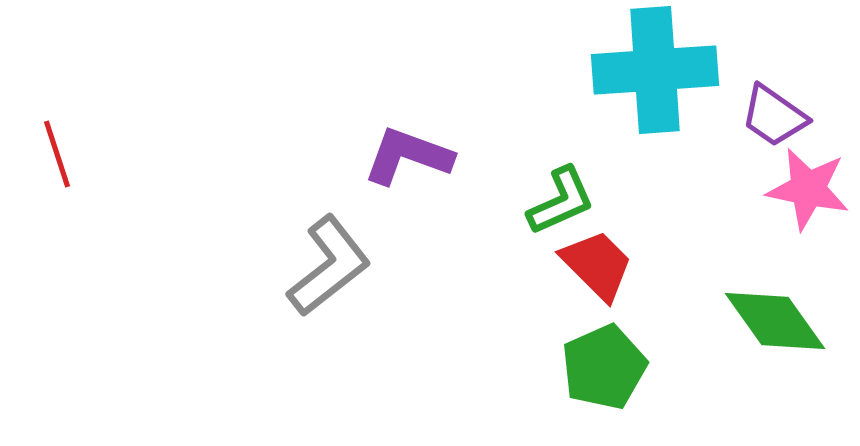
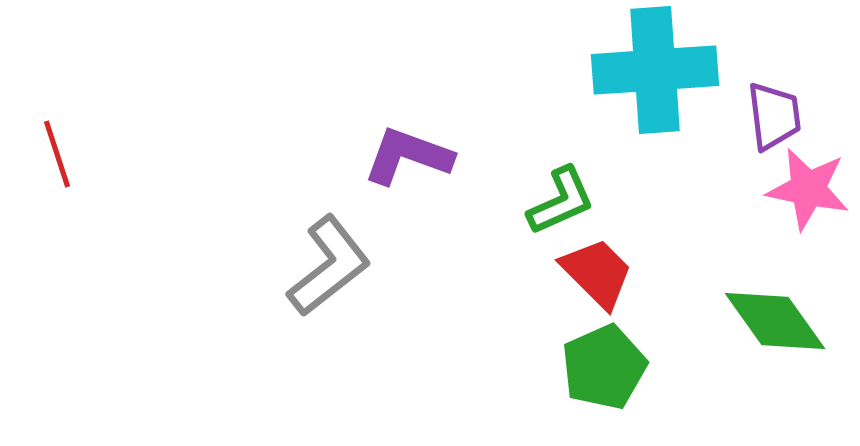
purple trapezoid: rotated 132 degrees counterclockwise
red trapezoid: moved 8 px down
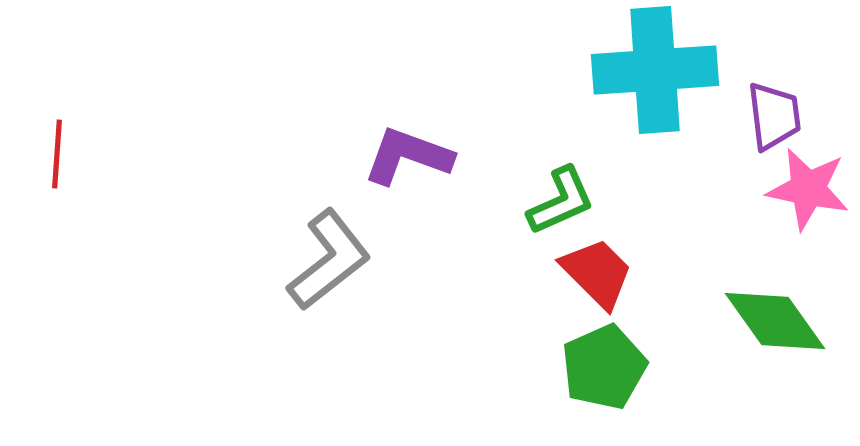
red line: rotated 22 degrees clockwise
gray L-shape: moved 6 px up
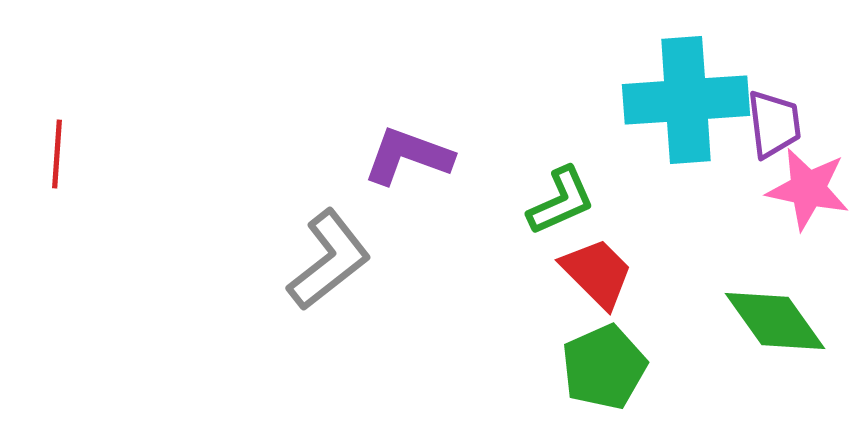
cyan cross: moved 31 px right, 30 px down
purple trapezoid: moved 8 px down
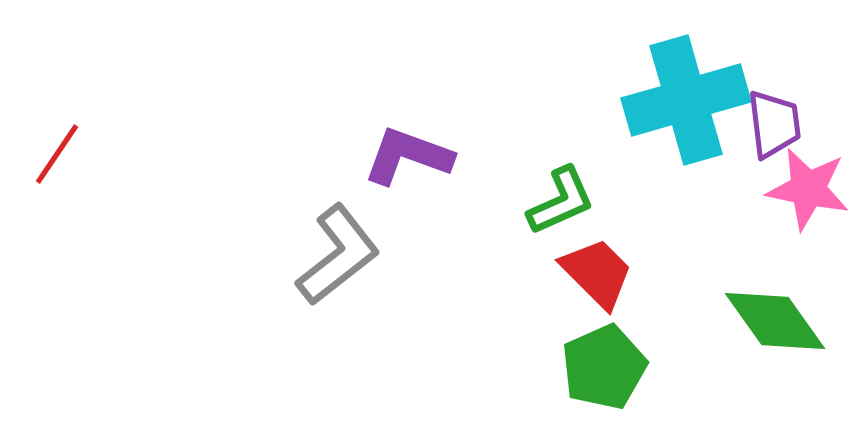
cyan cross: rotated 12 degrees counterclockwise
red line: rotated 30 degrees clockwise
gray L-shape: moved 9 px right, 5 px up
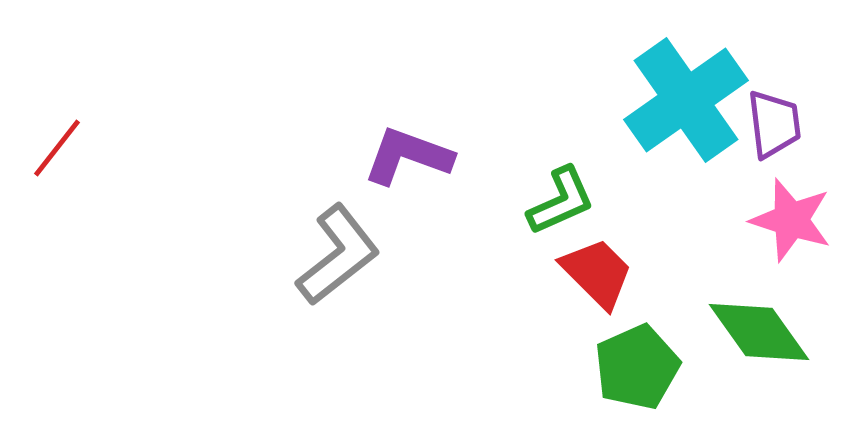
cyan cross: rotated 19 degrees counterclockwise
red line: moved 6 px up; rotated 4 degrees clockwise
pink star: moved 17 px left, 31 px down; rotated 6 degrees clockwise
green diamond: moved 16 px left, 11 px down
green pentagon: moved 33 px right
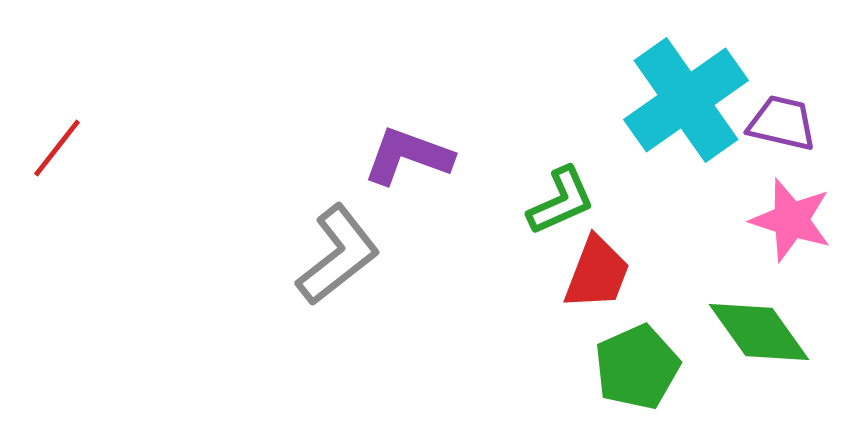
purple trapezoid: moved 8 px right, 1 px up; rotated 70 degrees counterclockwise
red trapezoid: rotated 66 degrees clockwise
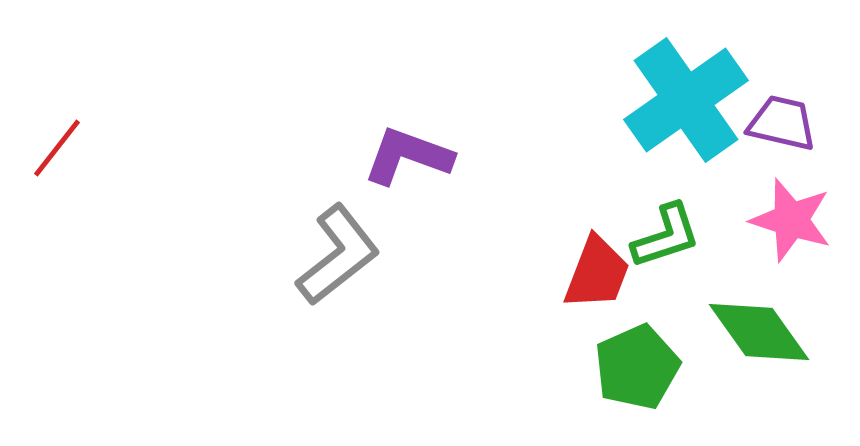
green L-shape: moved 105 px right, 35 px down; rotated 6 degrees clockwise
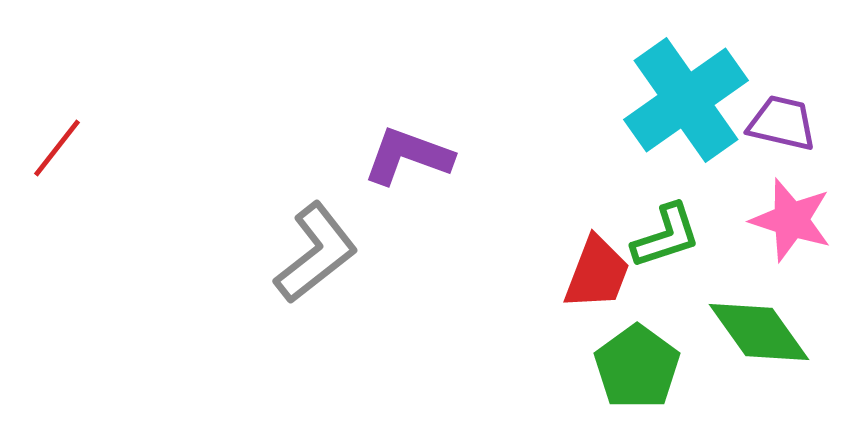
gray L-shape: moved 22 px left, 2 px up
green pentagon: rotated 12 degrees counterclockwise
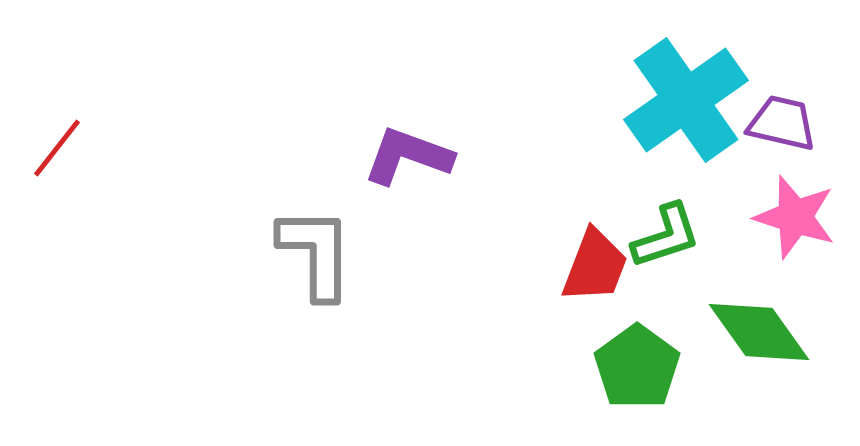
pink star: moved 4 px right, 3 px up
gray L-shape: rotated 52 degrees counterclockwise
red trapezoid: moved 2 px left, 7 px up
